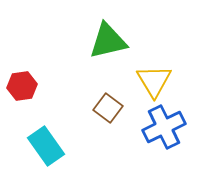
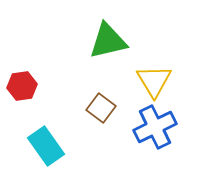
brown square: moved 7 px left
blue cross: moved 9 px left
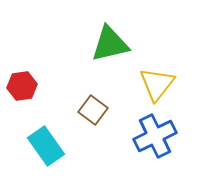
green triangle: moved 2 px right, 3 px down
yellow triangle: moved 3 px right, 3 px down; rotated 9 degrees clockwise
brown square: moved 8 px left, 2 px down
blue cross: moved 9 px down
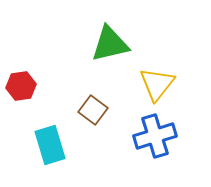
red hexagon: moved 1 px left
blue cross: rotated 9 degrees clockwise
cyan rectangle: moved 4 px right, 1 px up; rotated 18 degrees clockwise
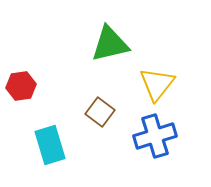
brown square: moved 7 px right, 2 px down
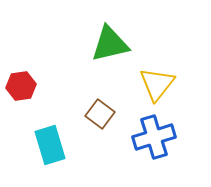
brown square: moved 2 px down
blue cross: moved 1 px left, 1 px down
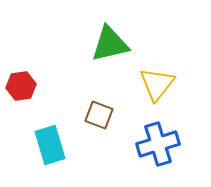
brown square: moved 1 px left, 1 px down; rotated 16 degrees counterclockwise
blue cross: moved 4 px right, 7 px down
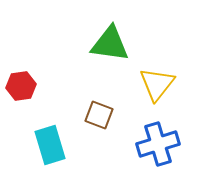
green triangle: rotated 21 degrees clockwise
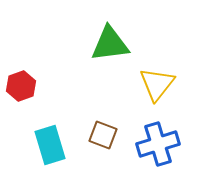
green triangle: rotated 15 degrees counterclockwise
red hexagon: rotated 12 degrees counterclockwise
brown square: moved 4 px right, 20 px down
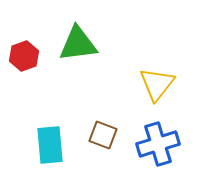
green triangle: moved 32 px left
red hexagon: moved 3 px right, 30 px up
cyan rectangle: rotated 12 degrees clockwise
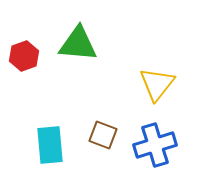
green triangle: rotated 12 degrees clockwise
blue cross: moved 3 px left, 1 px down
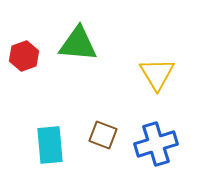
yellow triangle: moved 10 px up; rotated 9 degrees counterclockwise
blue cross: moved 1 px right, 1 px up
